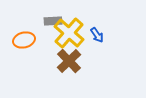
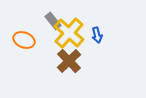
gray rectangle: rotated 54 degrees clockwise
blue arrow: rotated 21 degrees clockwise
orange ellipse: rotated 35 degrees clockwise
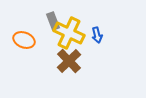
gray rectangle: rotated 18 degrees clockwise
yellow cross: rotated 16 degrees counterclockwise
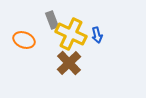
gray rectangle: moved 1 px left, 1 px up
yellow cross: moved 2 px right, 1 px down
brown cross: moved 2 px down
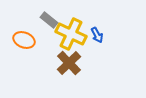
gray rectangle: moved 3 px left; rotated 30 degrees counterclockwise
blue arrow: rotated 14 degrees counterclockwise
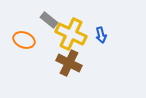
blue arrow: moved 4 px right; rotated 14 degrees clockwise
brown cross: rotated 20 degrees counterclockwise
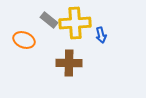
yellow cross: moved 4 px right, 11 px up; rotated 28 degrees counterclockwise
brown cross: rotated 25 degrees counterclockwise
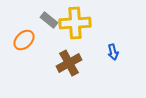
blue arrow: moved 12 px right, 17 px down
orange ellipse: rotated 65 degrees counterclockwise
brown cross: rotated 30 degrees counterclockwise
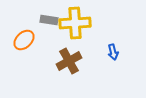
gray rectangle: rotated 30 degrees counterclockwise
brown cross: moved 2 px up
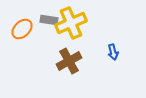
yellow cross: moved 4 px left; rotated 20 degrees counterclockwise
orange ellipse: moved 2 px left, 11 px up
